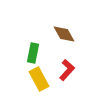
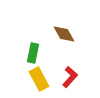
red L-shape: moved 3 px right, 7 px down
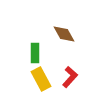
green rectangle: moved 2 px right; rotated 12 degrees counterclockwise
yellow rectangle: moved 2 px right
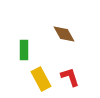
green rectangle: moved 11 px left, 3 px up
red L-shape: rotated 60 degrees counterclockwise
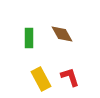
brown diamond: moved 2 px left
green rectangle: moved 5 px right, 12 px up
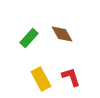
green rectangle: rotated 42 degrees clockwise
red L-shape: moved 1 px right
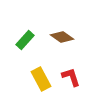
brown diamond: moved 3 px down; rotated 25 degrees counterclockwise
green rectangle: moved 4 px left, 2 px down
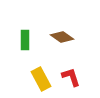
green rectangle: rotated 42 degrees counterclockwise
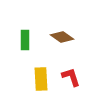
yellow rectangle: rotated 25 degrees clockwise
